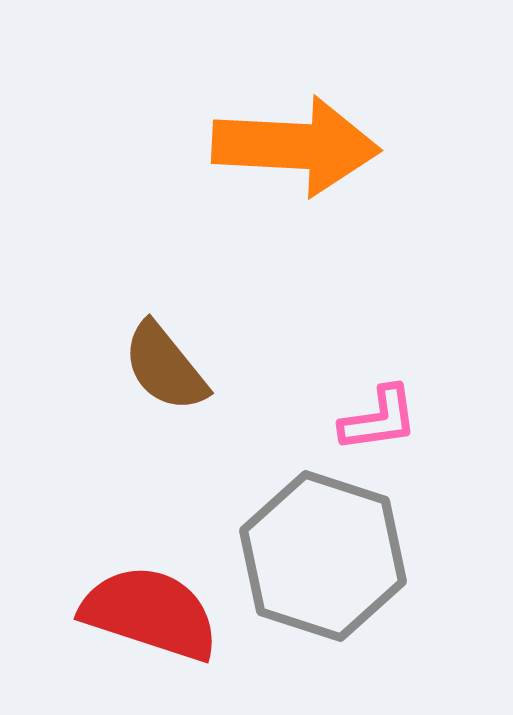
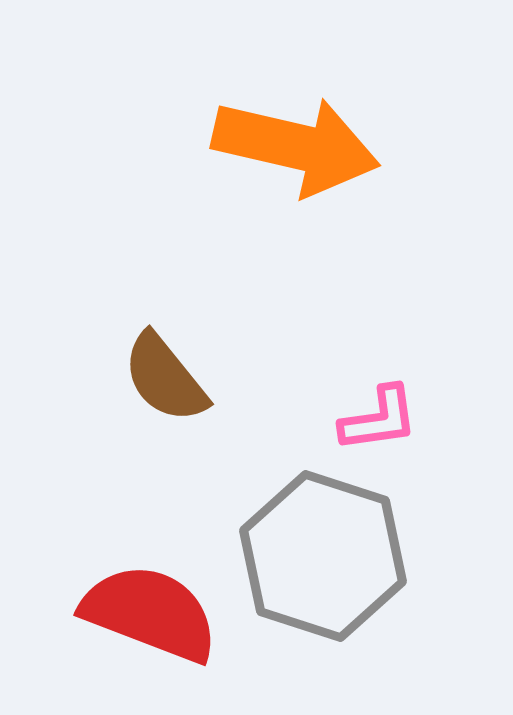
orange arrow: rotated 10 degrees clockwise
brown semicircle: moved 11 px down
red semicircle: rotated 3 degrees clockwise
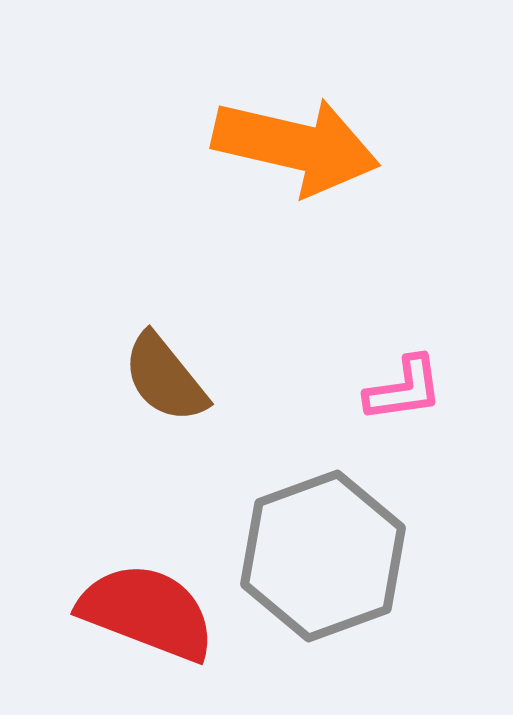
pink L-shape: moved 25 px right, 30 px up
gray hexagon: rotated 22 degrees clockwise
red semicircle: moved 3 px left, 1 px up
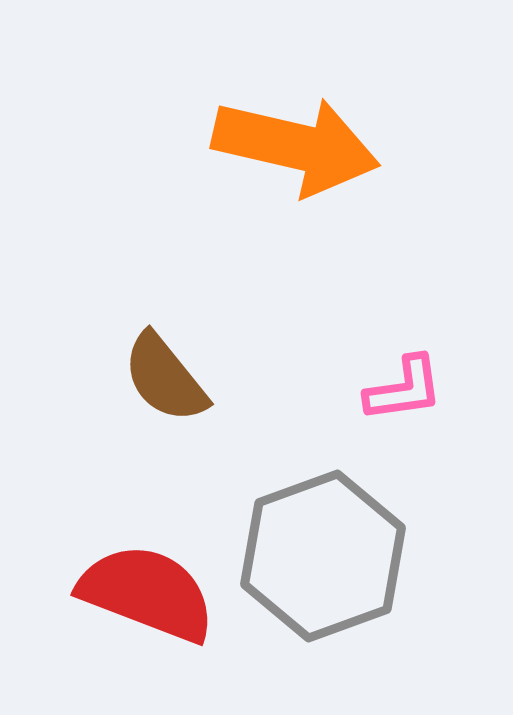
red semicircle: moved 19 px up
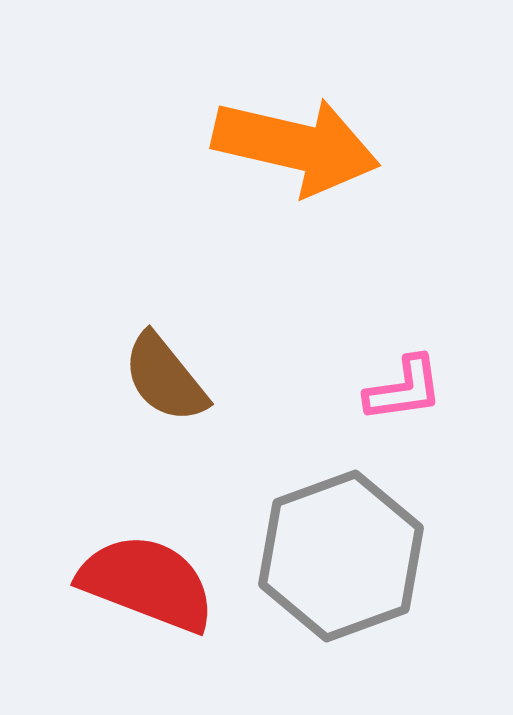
gray hexagon: moved 18 px right
red semicircle: moved 10 px up
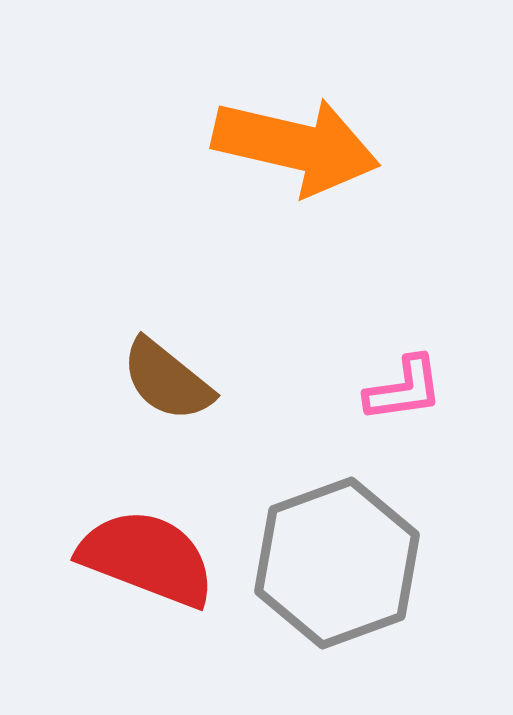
brown semicircle: moved 2 px right, 2 px down; rotated 12 degrees counterclockwise
gray hexagon: moved 4 px left, 7 px down
red semicircle: moved 25 px up
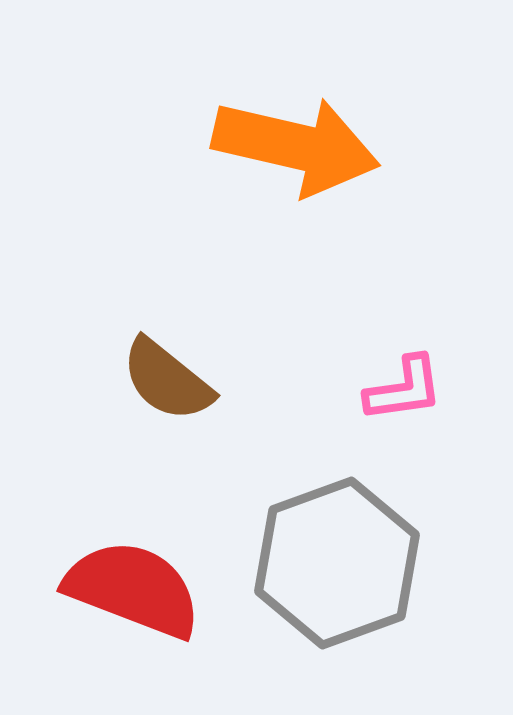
red semicircle: moved 14 px left, 31 px down
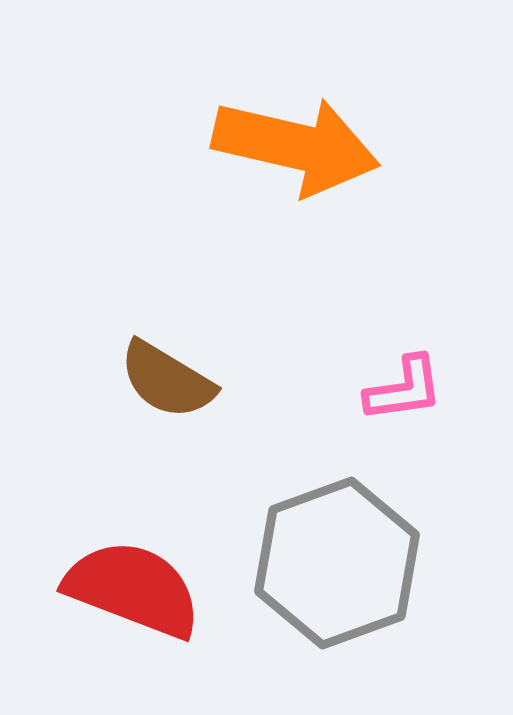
brown semicircle: rotated 8 degrees counterclockwise
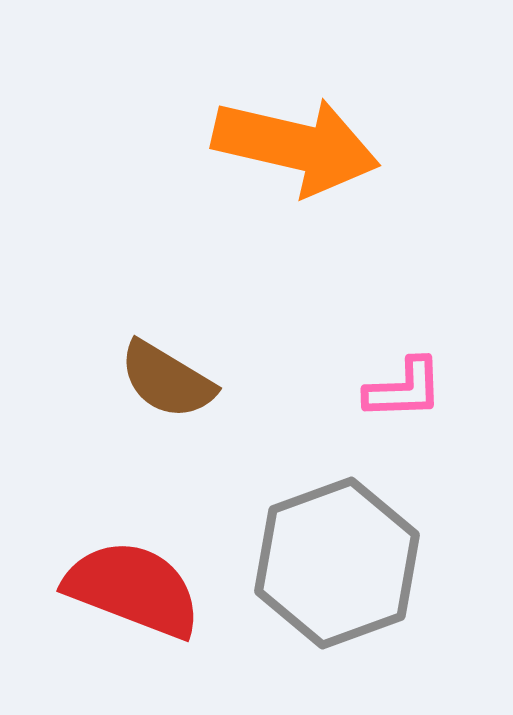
pink L-shape: rotated 6 degrees clockwise
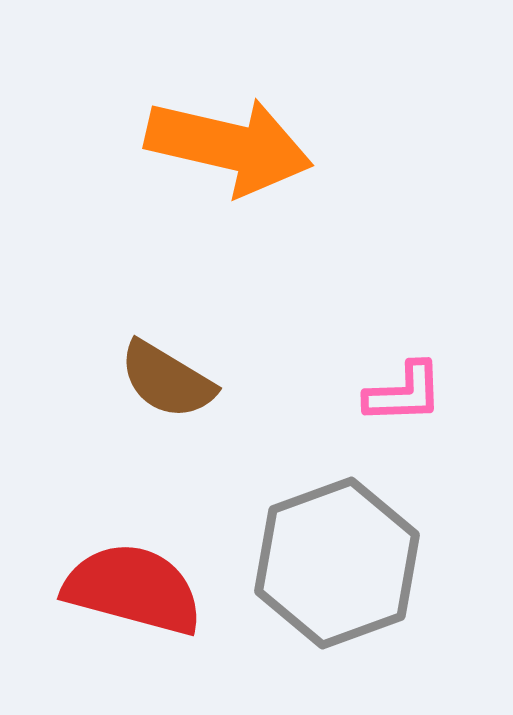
orange arrow: moved 67 px left
pink L-shape: moved 4 px down
red semicircle: rotated 6 degrees counterclockwise
